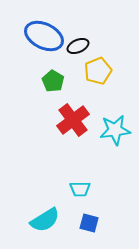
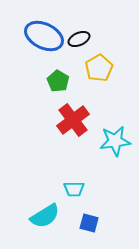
black ellipse: moved 1 px right, 7 px up
yellow pentagon: moved 1 px right, 3 px up; rotated 8 degrees counterclockwise
green pentagon: moved 5 px right
cyan star: moved 11 px down
cyan trapezoid: moved 6 px left
cyan semicircle: moved 4 px up
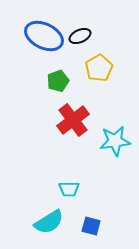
black ellipse: moved 1 px right, 3 px up
green pentagon: rotated 20 degrees clockwise
cyan trapezoid: moved 5 px left
cyan semicircle: moved 4 px right, 6 px down
blue square: moved 2 px right, 3 px down
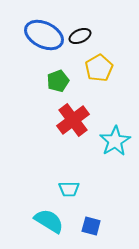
blue ellipse: moved 1 px up
cyan star: rotated 24 degrees counterclockwise
cyan semicircle: moved 1 px up; rotated 116 degrees counterclockwise
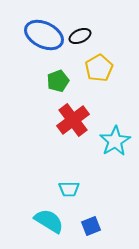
blue square: rotated 36 degrees counterclockwise
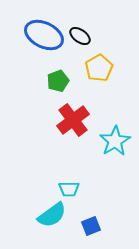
black ellipse: rotated 60 degrees clockwise
cyan semicircle: moved 3 px right, 6 px up; rotated 112 degrees clockwise
